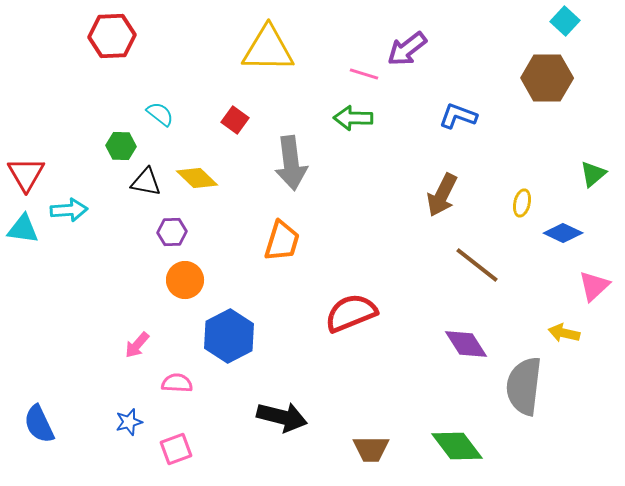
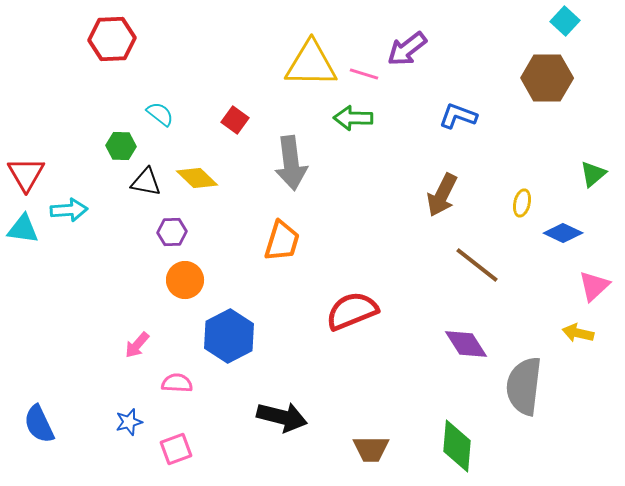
red hexagon: moved 3 px down
yellow triangle: moved 43 px right, 15 px down
red semicircle: moved 1 px right, 2 px up
yellow arrow: moved 14 px right
green diamond: rotated 42 degrees clockwise
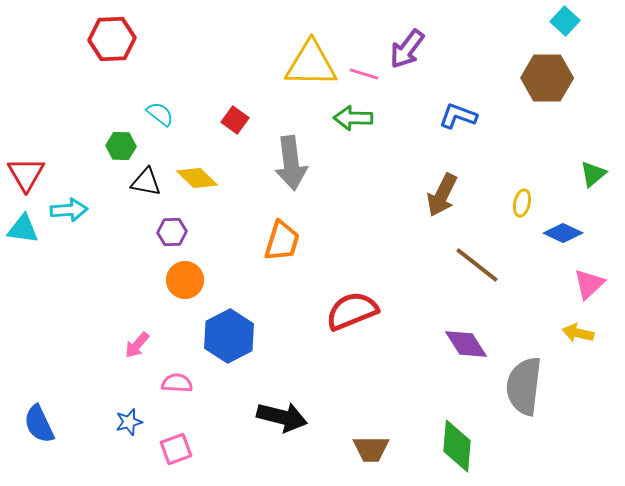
purple arrow: rotated 15 degrees counterclockwise
pink triangle: moved 5 px left, 2 px up
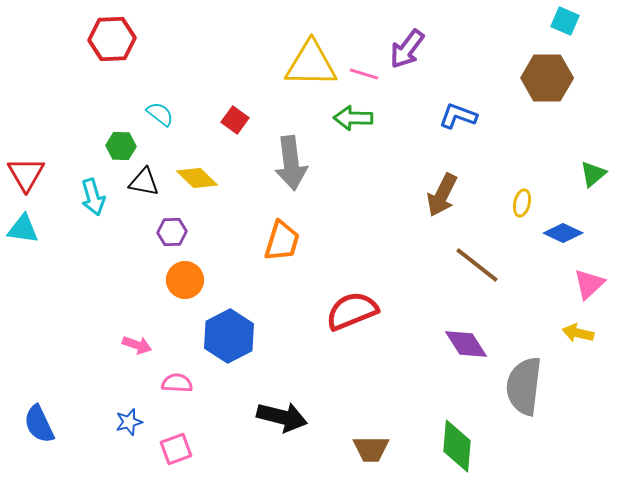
cyan square: rotated 20 degrees counterclockwise
black triangle: moved 2 px left
cyan arrow: moved 24 px right, 13 px up; rotated 78 degrees clockwise
pink arrow: rotated 112 degrees counterclockwise
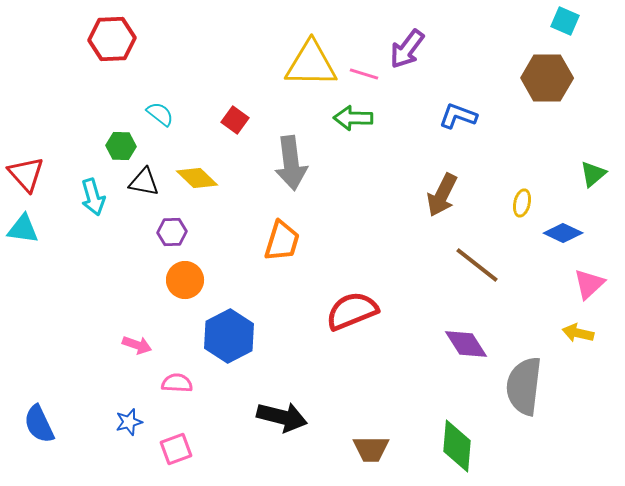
red triangle: rotated 12 degrees counterclockwise
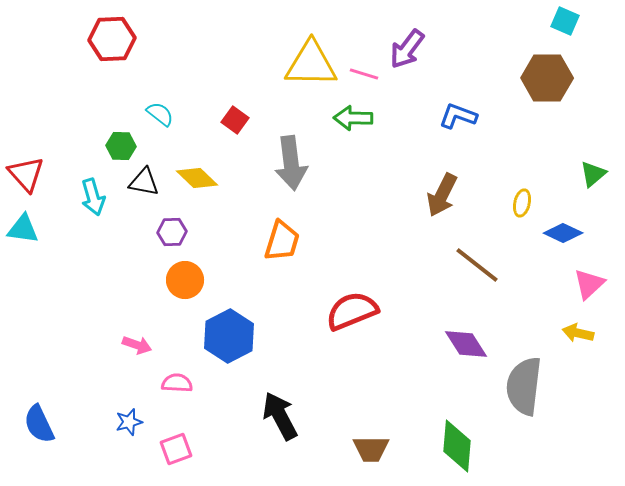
black arrow: moved 2 px left, 1 px up; rotated 132 degrees counterclockwise
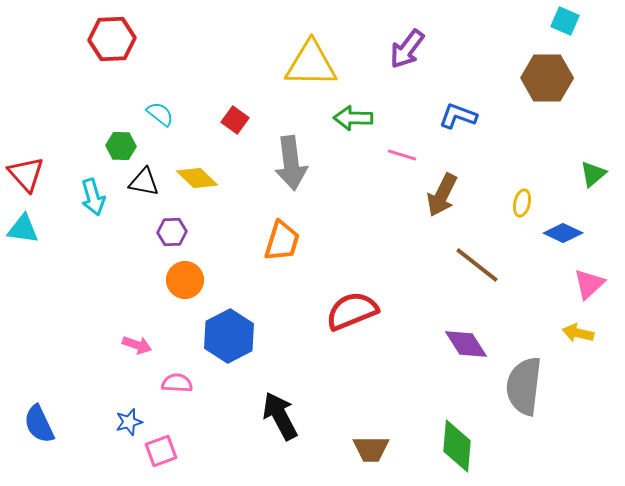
pink line: moved 38 px right, 81 px down
pink square: moved 15 px left, 2 px down
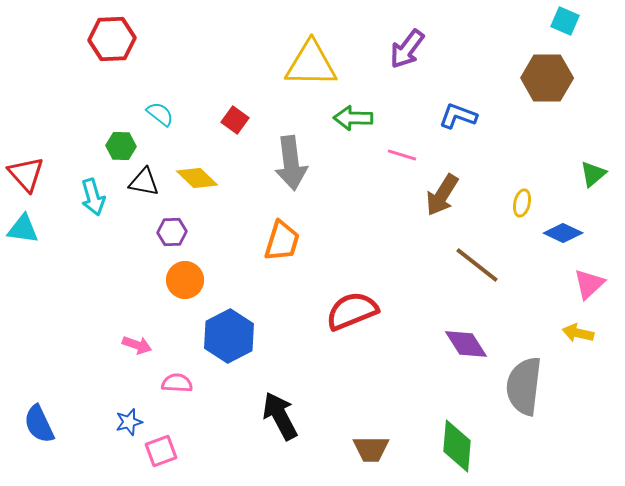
brown arrow: rotated 6 degrees clockwise
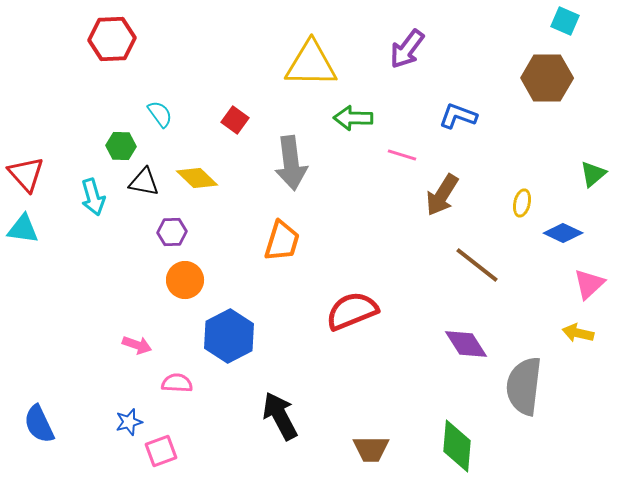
cyan semicircle: rotated 16 degrees clockwise
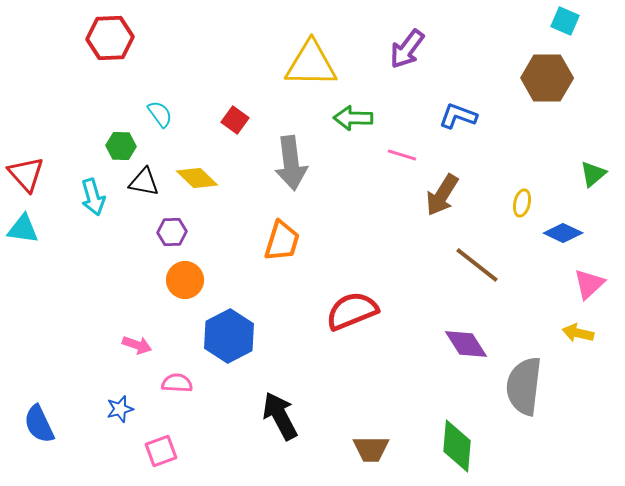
red hexagon: moved 2 px left, 1 px up
blue star: moved 9 px left, 13 px up
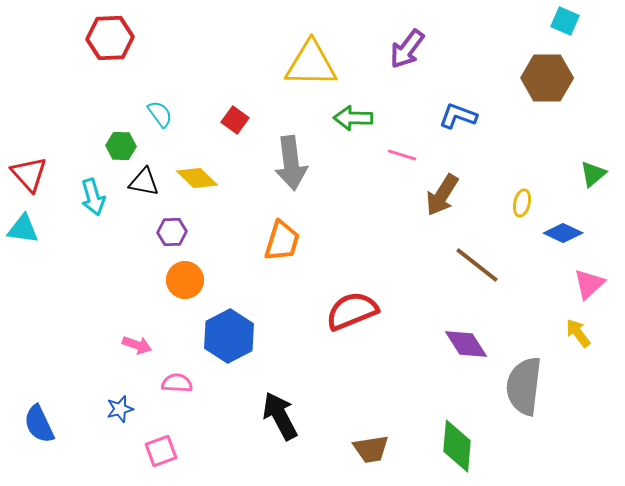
red triangle: moved 3 px right
yellow arrow: rotated 40 degrees clockwise
brown trapezoid: rotated 9 degrees counterclockwise
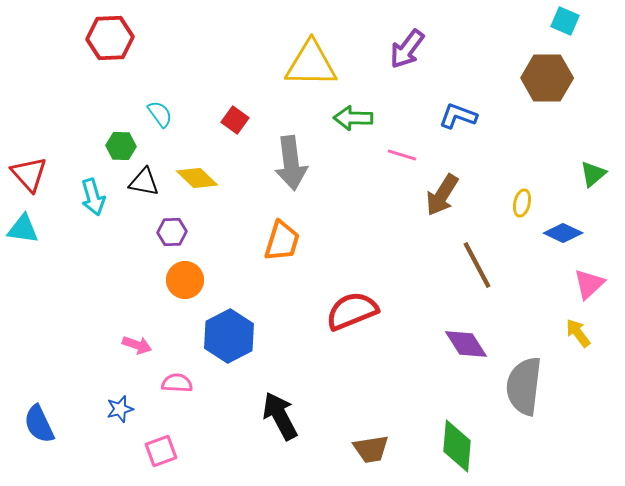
brown line: rotated 24 degrees clockwise
